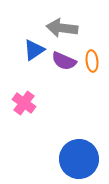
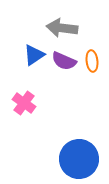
blue triangle: moved 5 px down
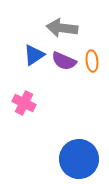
pink cross: rotated 10 degrees counterclockwise
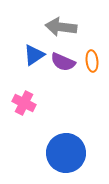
gray arrow: moved 1 px left, 1 px up
purple semicircle: moved 1 px left, 1 px down
blue circle: moved 13 px left, 6 px up
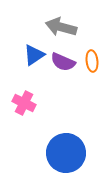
gray arrow: rotated 8 degrees clockwise
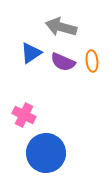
blue triangle: moved 3 px left, 2 px up
pink cross: moved 12 px down
blue circle: moved 20 px left
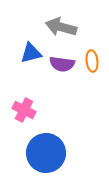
blue triangle: rotated 20 degrees clockwise
purple semicircle: moved 1 px left, 2 px down; rotated 15 degrees counterclockwise
pink cross: moved 5 px up
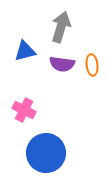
gray arrow: rotated 92 degrees clockwise
blue triangle: moved 6 px left, 2 px up
orange ellipse: moved 4 px down
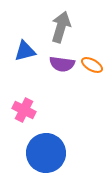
orange ellipse: rotated 55 degrees counterclockwise
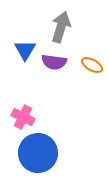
blue triangle: moved 1 px up; rotated 45 degrees counterclockwise
purple semicircle: moved 8 px left, 2 px up
pink cross: moved 1 px left, 7 px down
blue circle: moved 8 px left
